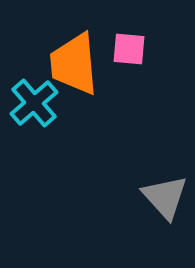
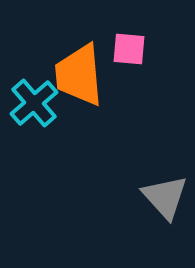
orange trapezoid: moved 5 px right, 11 px down
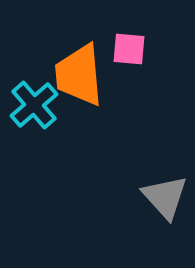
cyan cross: moved 2 px down
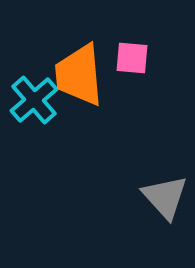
pink square: moved 3 px right, 9 px down
cyan cross: moved 5 px up
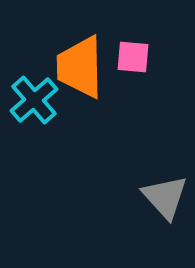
pink square: moved 1 px right, 1 px up
orange trapezoid: moved 1 px right, 8 px up; rotated 4 degrees clockwise
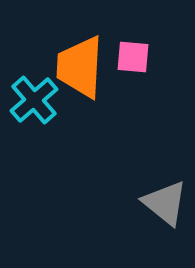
orange trapezoid: rotated 4 degrees clockwise
gray triangle: moved 6 px down; rotated 9 degrees counterclockwise
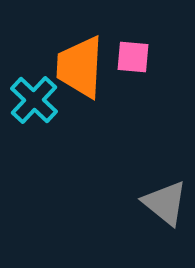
cyan cross: rotated 6 degrees counterclockwise
